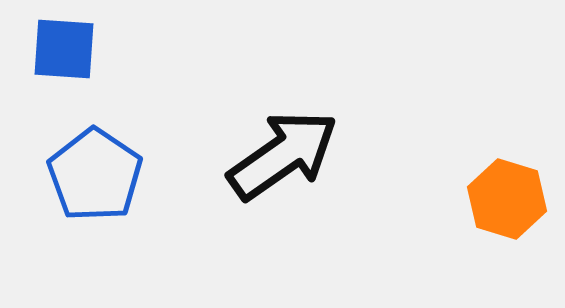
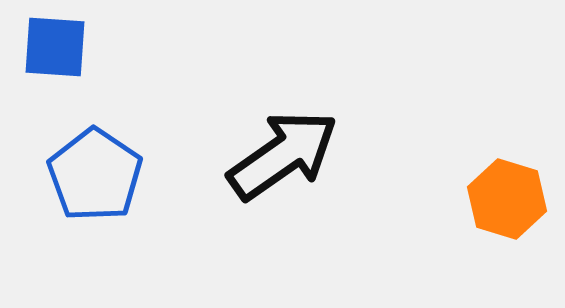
blue square: moved 9 px left, 2 px up
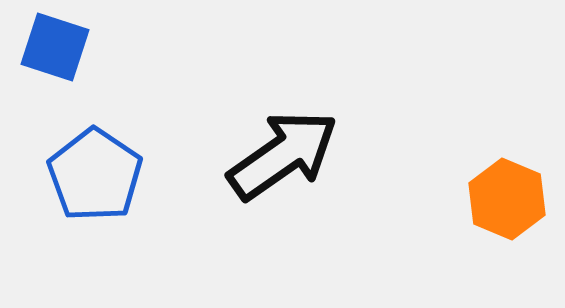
blue square: rotated 14 degrees clockwise
orange hexagon: rotated 6 degrees clockwise
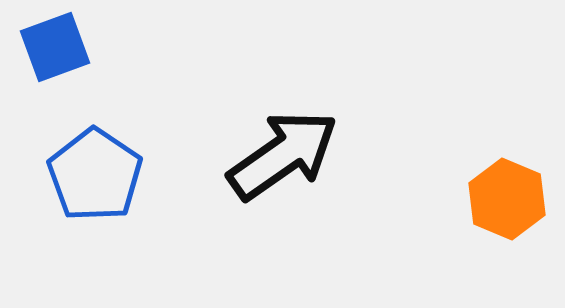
blue square: rotated 38 degrees counterclockwise
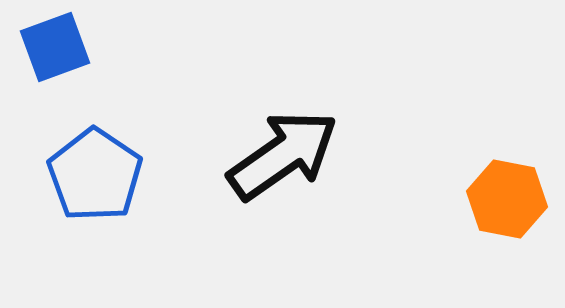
orange hexagon: rotated 12 degrees counterclockwise
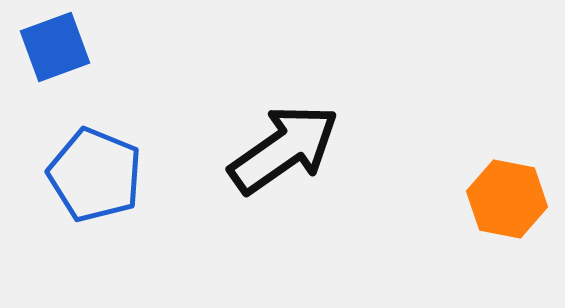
black arrow: moved 1 px right, 6 px up
blue pentagon: rotated 12 degrees counterclockwise
